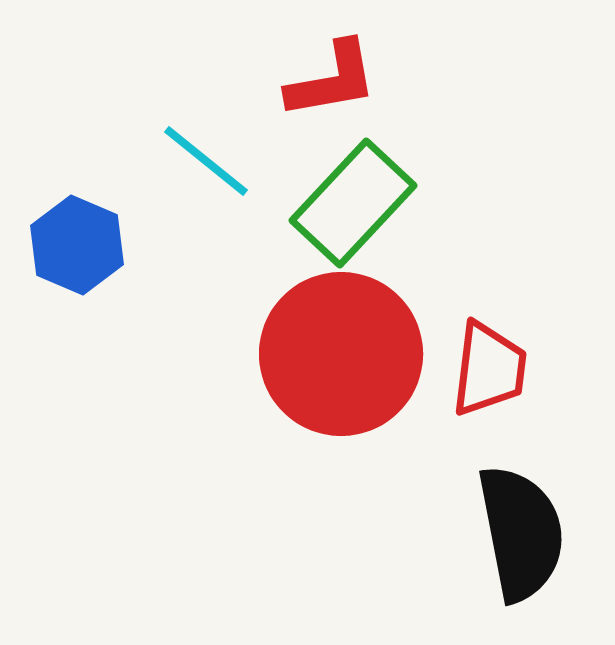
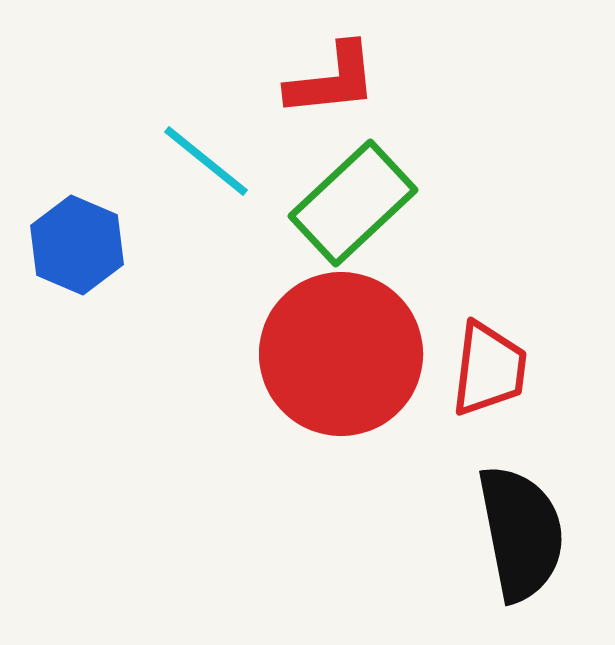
red L-shape: rotated 4 degrees clockwise
green rectangle: rotated 4 degrees clockwise
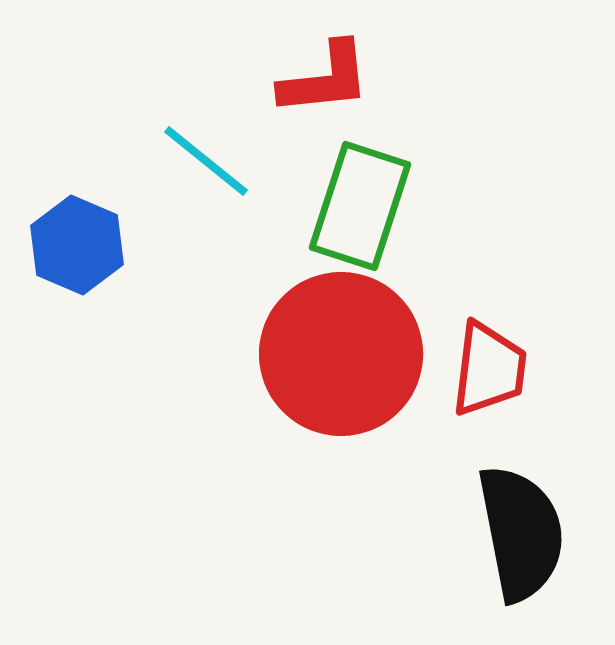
red L-shape: moved 7 px left, 1 px up
green rectangle: moved 7 px right, 3 px down; rotated 29 degrees counterclockwise
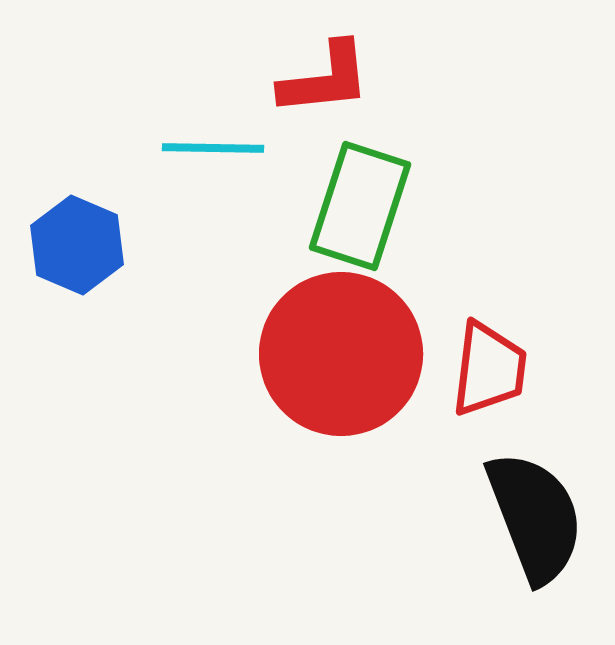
cyan line: moved 7 px right, 13 px up; rotated 38 degrees counterclockwise
black semicircle: moved 14 px right, 16 px up; rotated 10 degrees counterclockwise
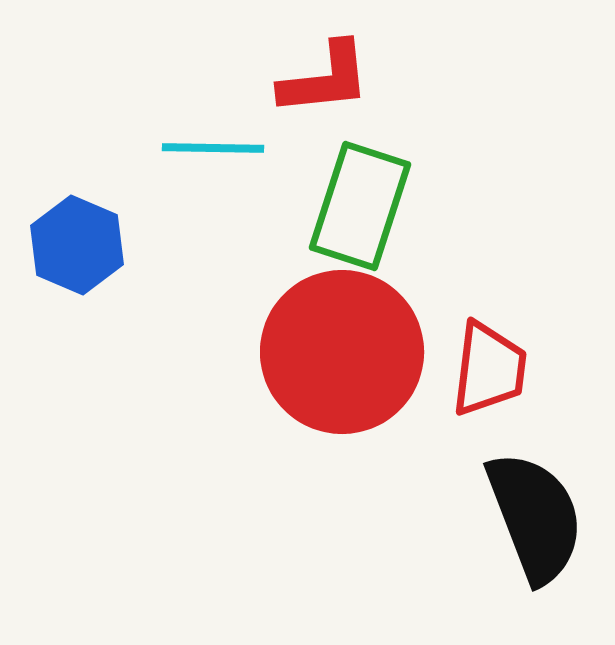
red circle: moved 1 px right, 2 px up
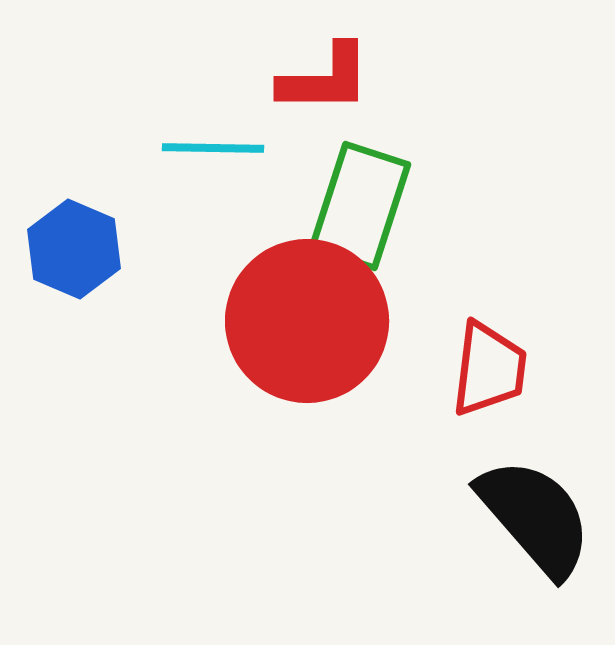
red L-shape: rotated 6 degrees clockwise
blue hexagon: moved 3 px left, 4 px down
red circle: moved 35 px left, 31 px up
black semicircle: rotated 20 degrees counterclockwise
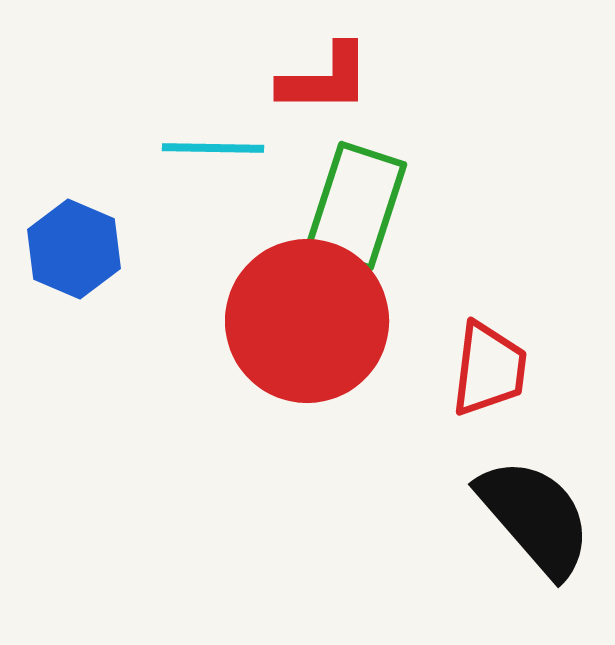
green rectangle: moved 4 px left
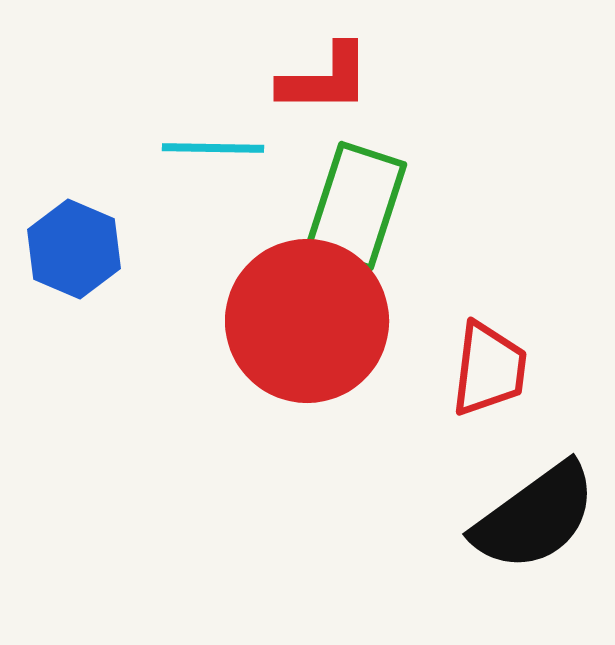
black semicircle: rotated 95 degrees clockwise
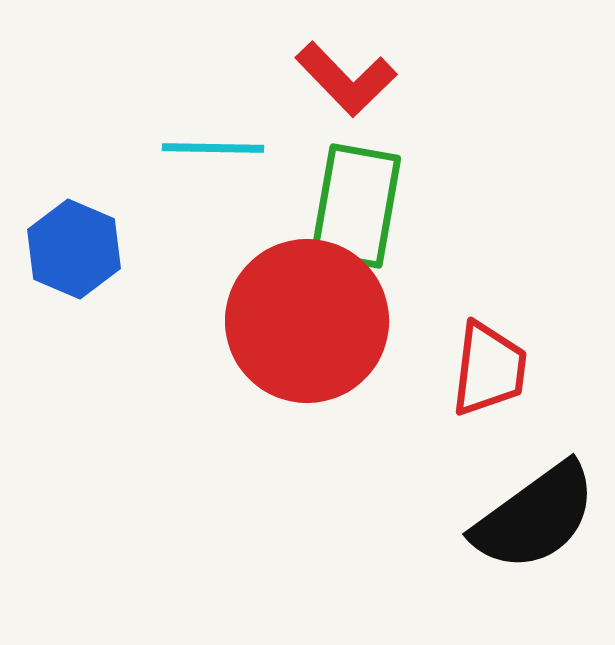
red L-shape: moved 21 px right; rotated 46 degrees clockwise
green rectangle: rotated 8 degrees counterclockwise
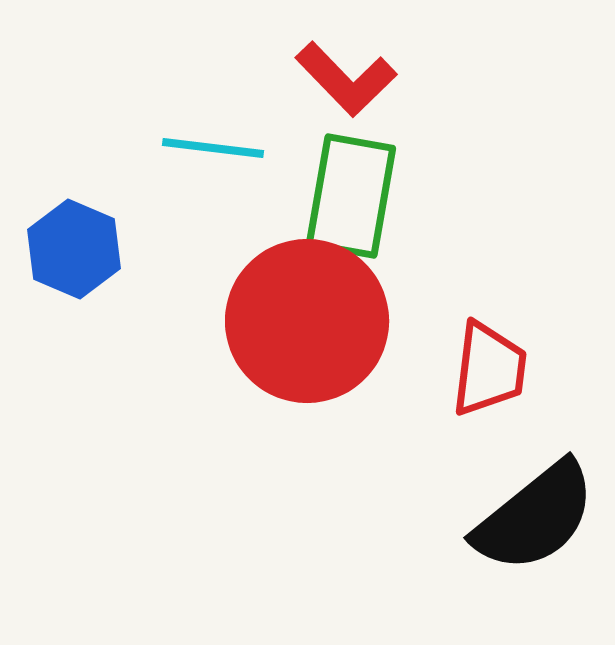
cyan line: rotated 6 degrees clockwise
green rectangle: moved 5 px left, 10 px up
black semicircle: rotated 3 degrees counterclockwise
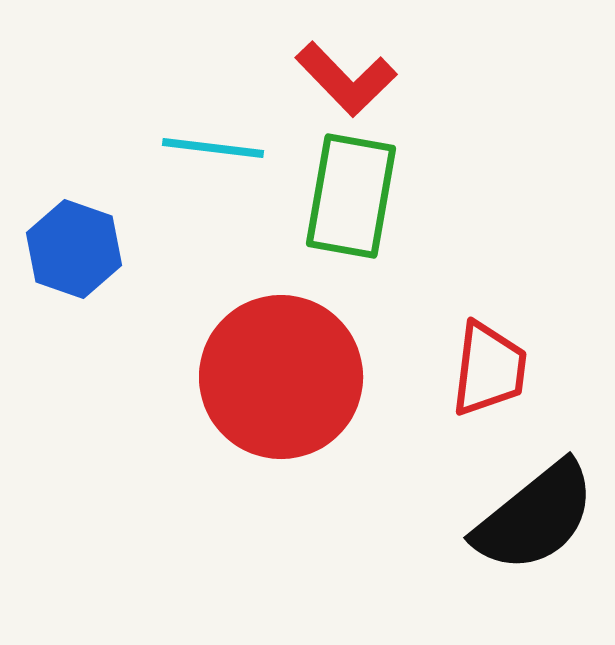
blue hexagon: rotated 4 degrees counterclockwise
red circle: moved 26 px left, 56 px down
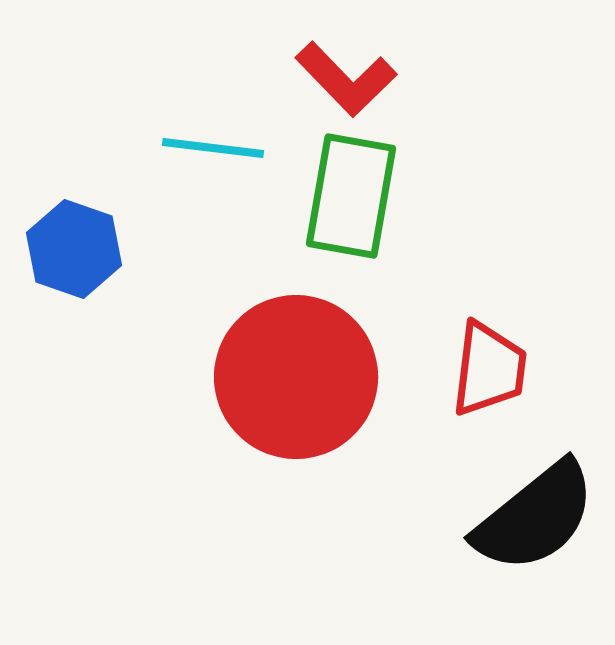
red circle: moved 15 px right
